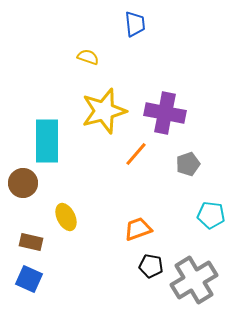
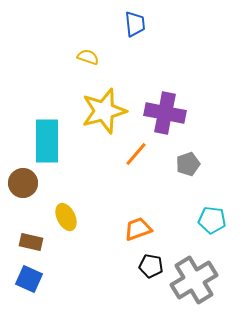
cyan pentagon: moved 1 px right, 5 px down
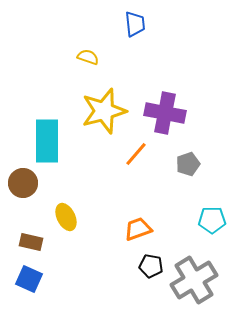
cyan pentagon: rotated 8 degrees counterclockwise
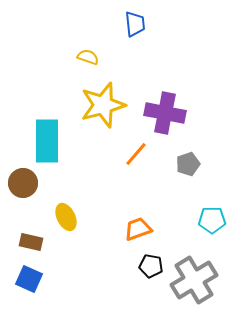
yellow star: moved 1 px left, 6 px up
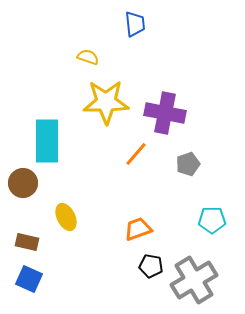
yellow star: moved 3 px right, 3 px up; rotated 15 degrees clockwise
brown rectangle: moved 4 px left
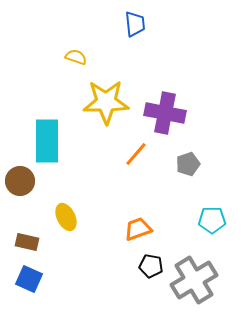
yellow semicircle: moved 12 px left
brown circle: moved 3 px left, 2 px up
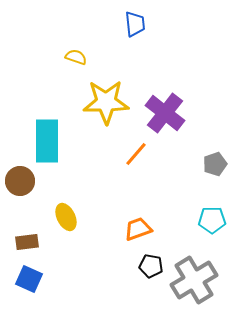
purple cross: rotated 27 degrees clockwise
gray pentagon: moved 27 px right
brown rectangle: rotated 20 degrees counterclockwise
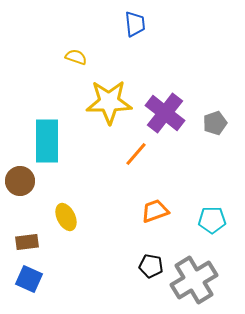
yellow star: moved 3 px right
gray pentagon: moved 41 px up
orange trapezoid: moved 17 px right, 18 px up
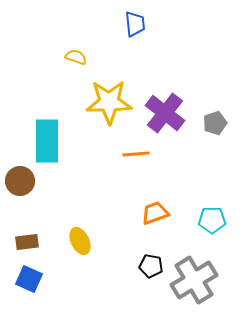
orange line: rotated 44 degrees clockwise
orange trapezoid: moved 2 px down
yellow ellipse: moved 14 px right, 24 px down
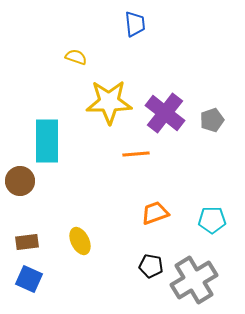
gray pentagon: moved 3 px left, 3 px up
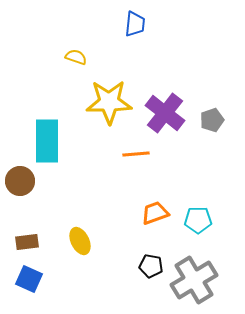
blue trapezoid: rotated 12 degrees clockwise
cyan pentagon: moved 14 px left
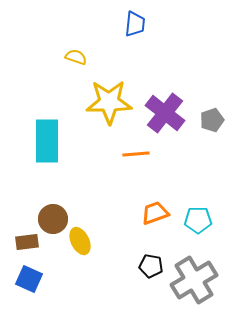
brown circle: moved 33 px right, 38 px down
